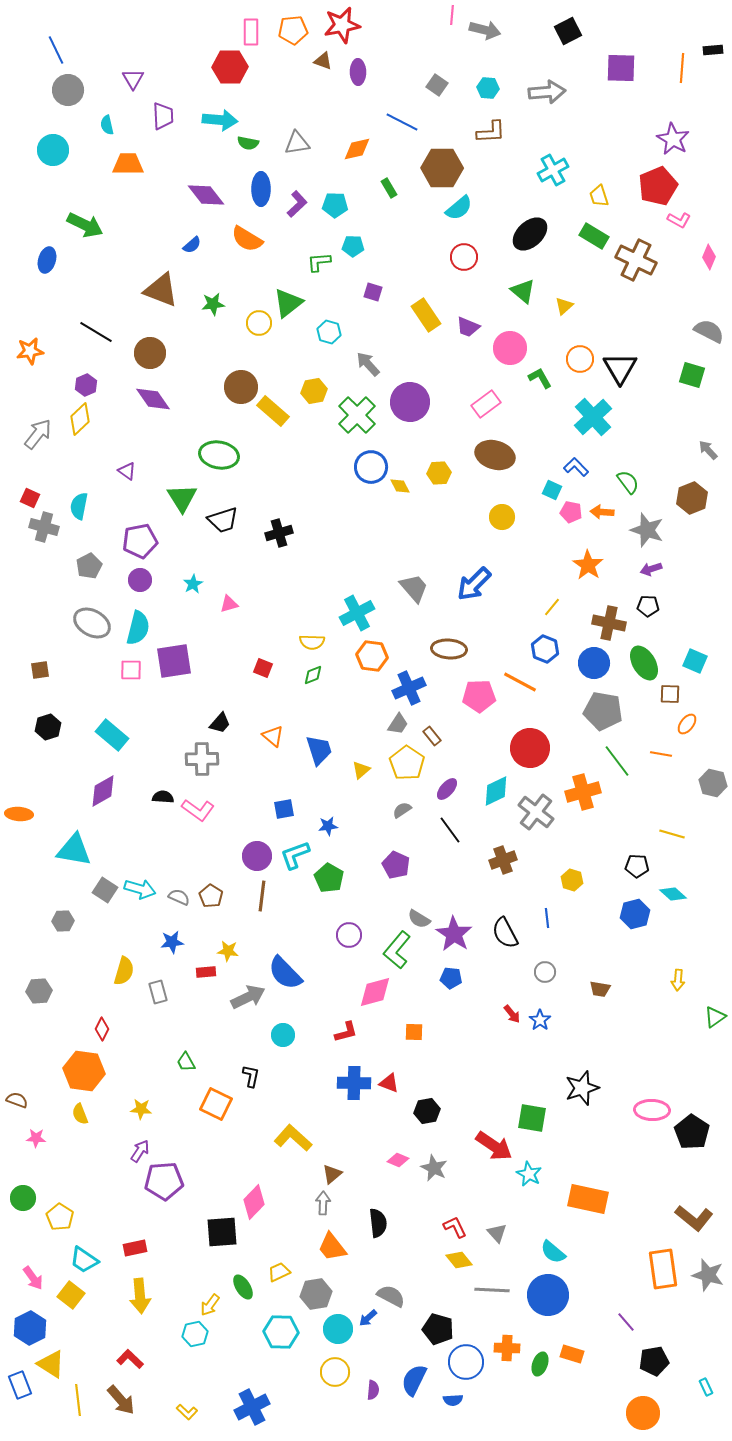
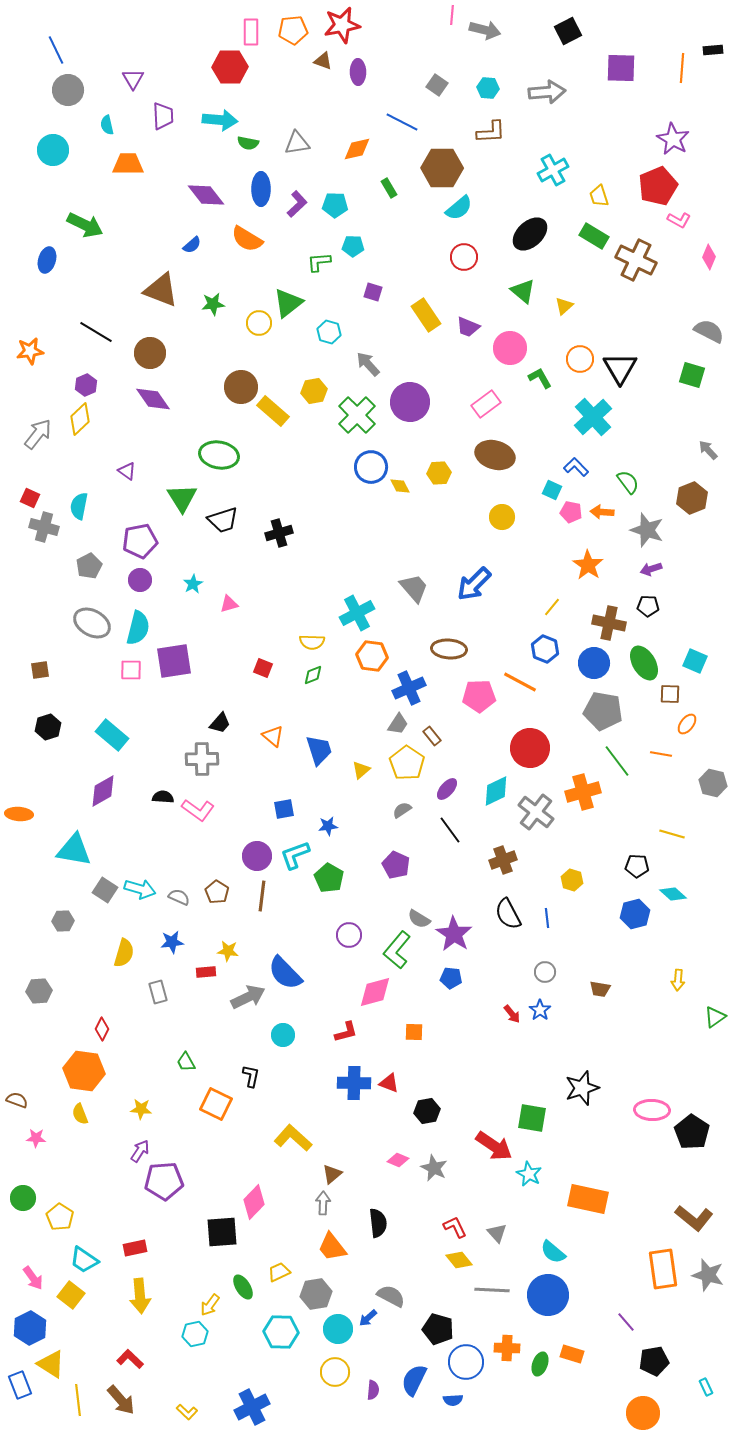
brown pentagon at (211, 896): moved 6 px right, 4 px up
black semicircle at (505, 933): moved 3 px right, 19 px up
yellow semicircle at (124, 971): moved 18 px up
blue star at (540, 1020): moved 10 px up
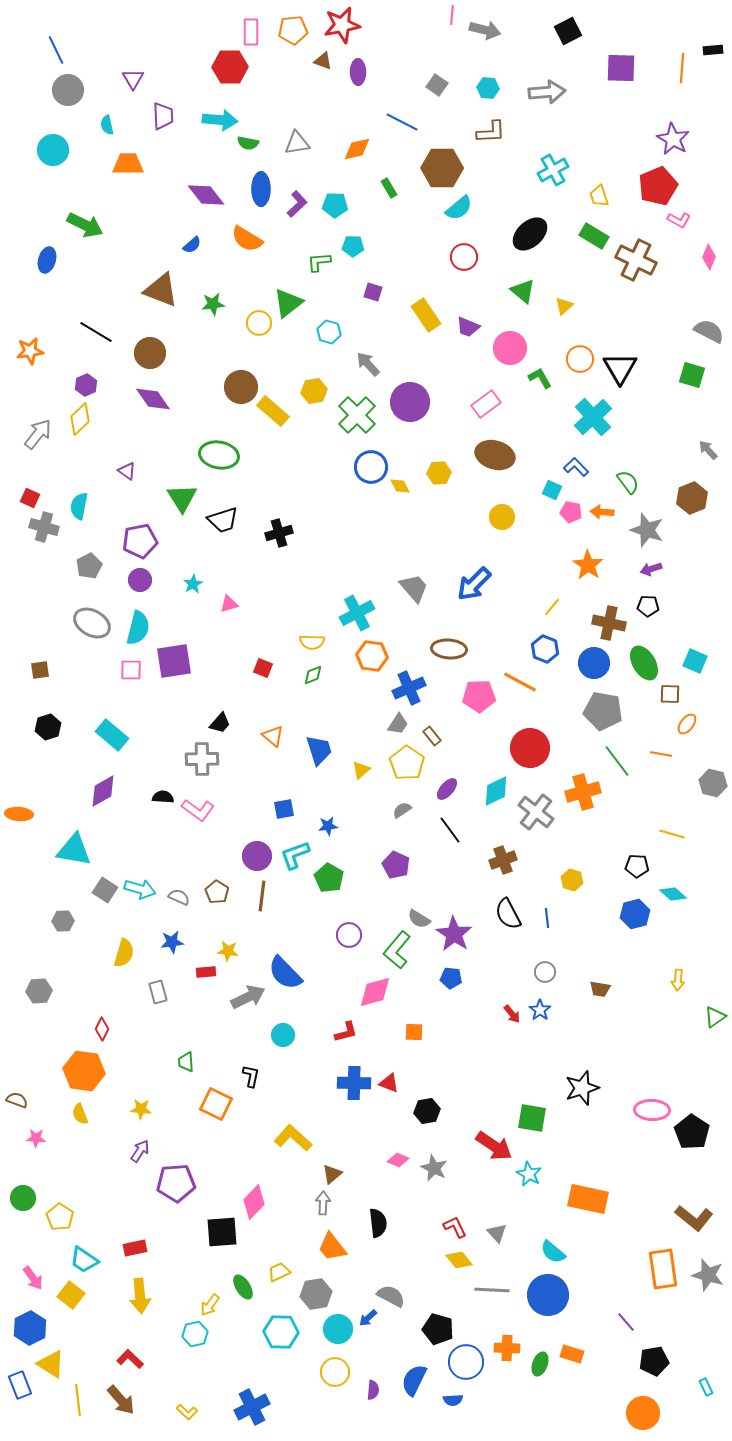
green trapezoid at (186, 1062): rotated 25 degrees clockwise
purple pentagon at (164, 1181): moved 12 px right, 2 px down
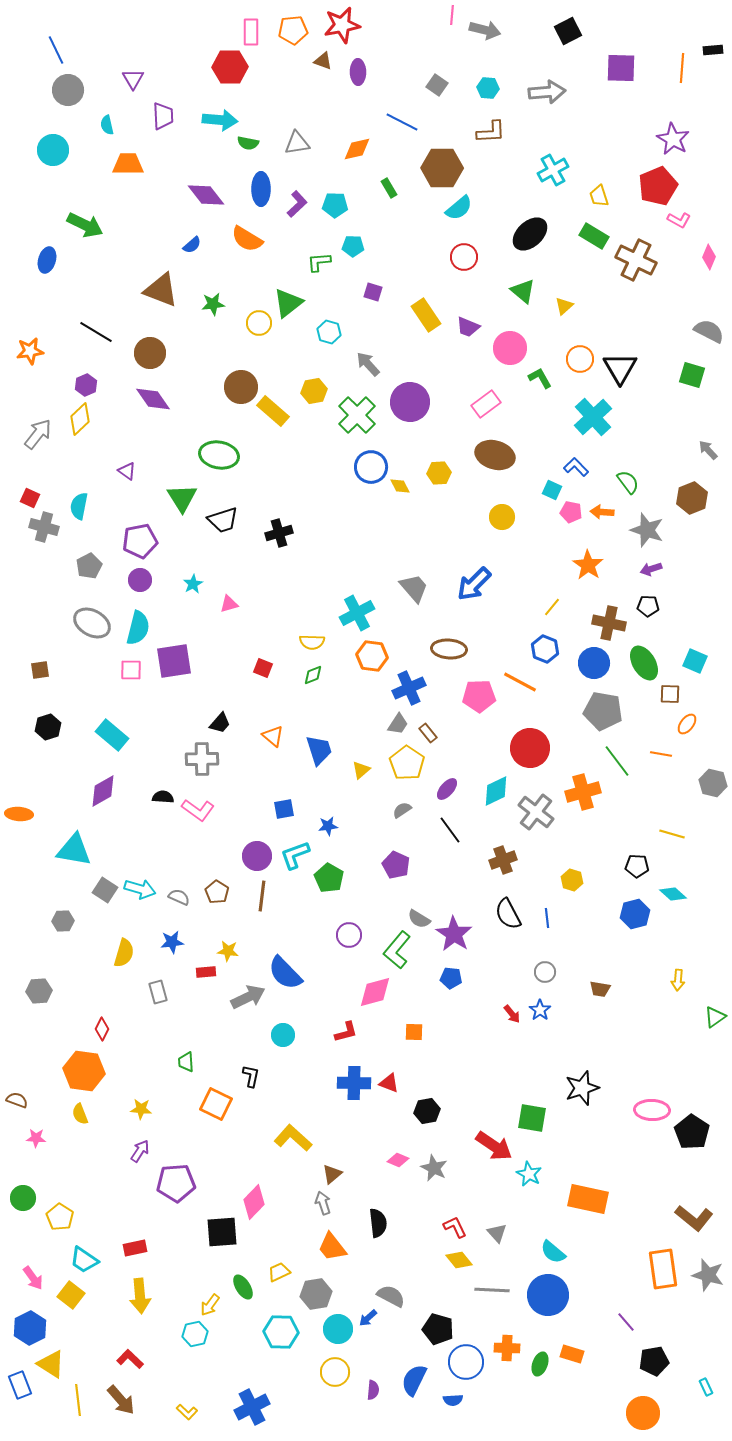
brown rectangle at (432, 736): moved 4 px left, 3 px up
gray arrow at (323, 1203): rotated 20 degrees counterclockwise
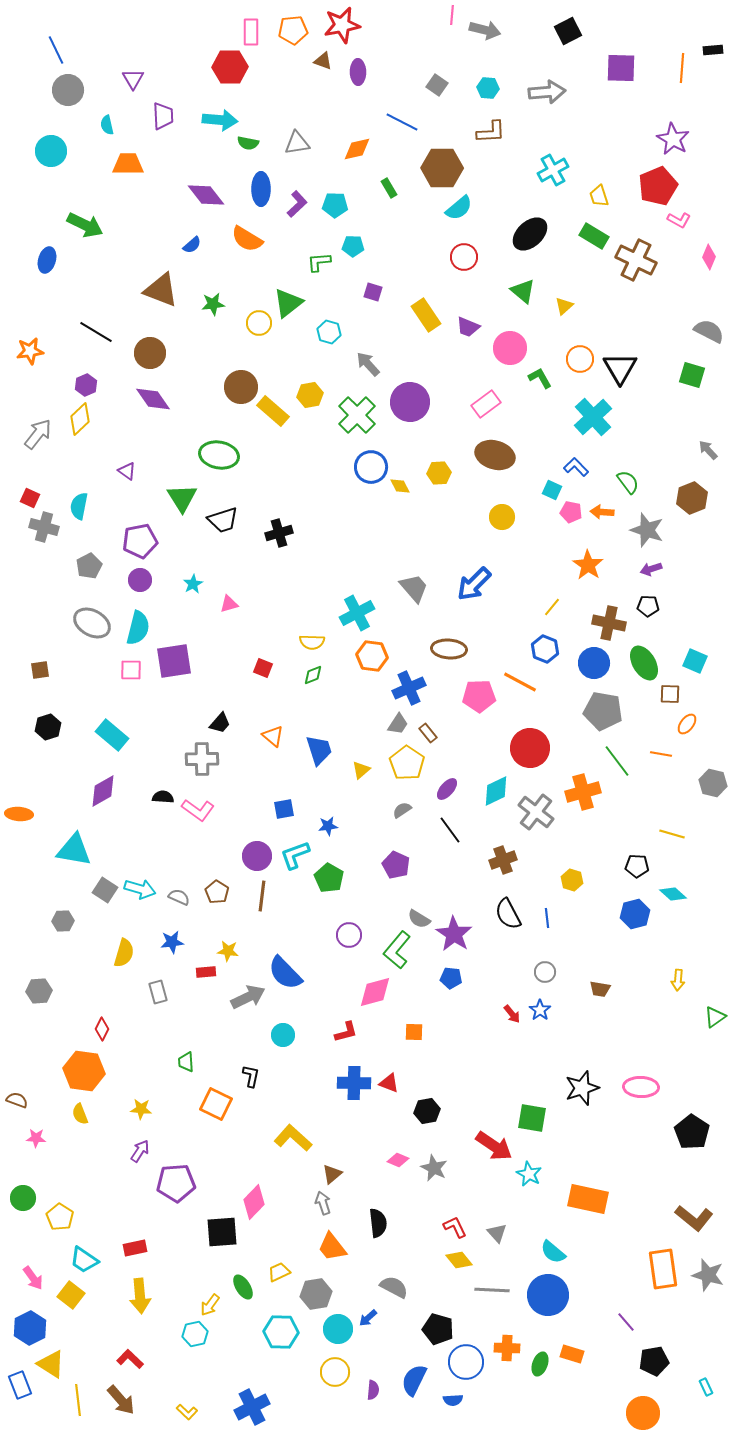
cyan circle at (53, 150): moved 2 px left, 1 px down
yellow hexagon at (314, 391): moved 4 px left, 4 px down
pink ellipse at (652, 1110): moved 11 px left, 23 px up
gray semicircle at (391, 1296): moved 3 px right, 9 px up
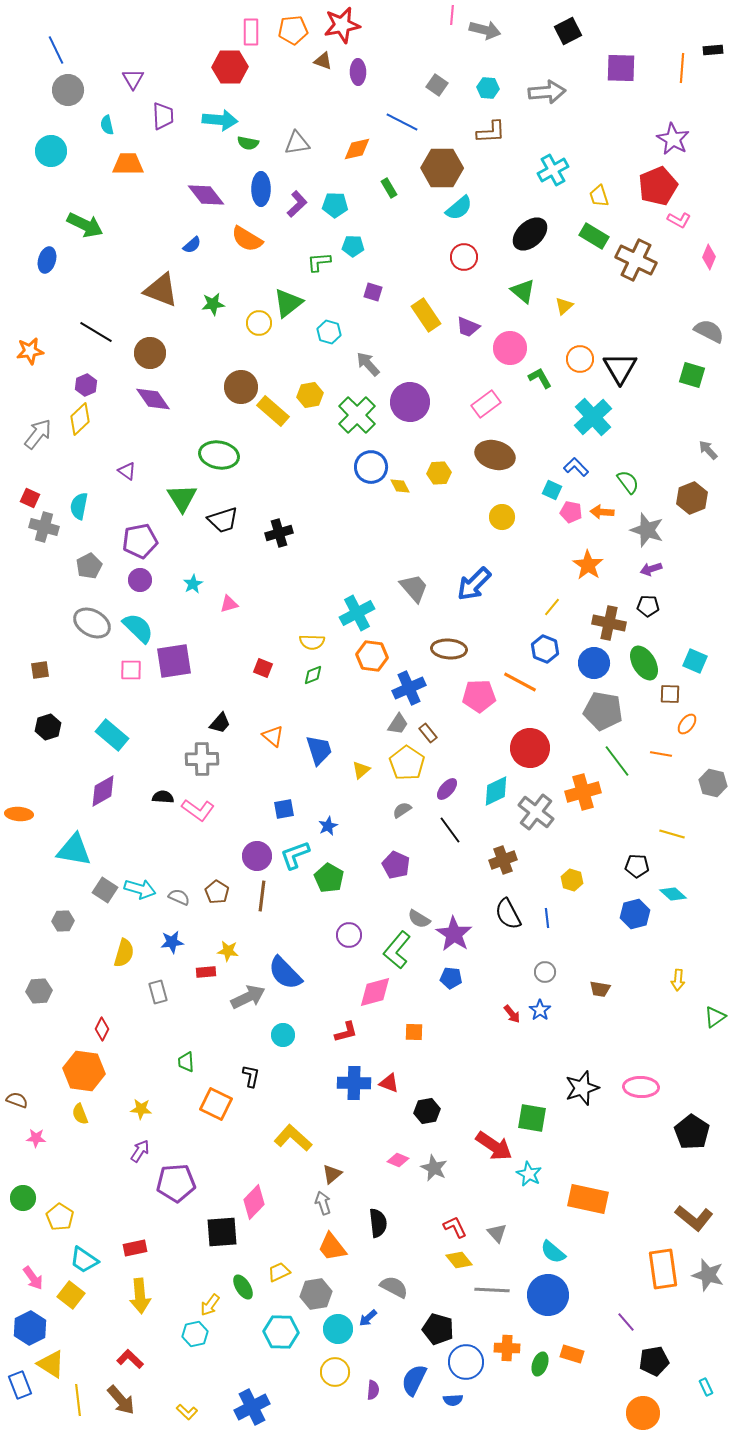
cyan semicircle at (138, 628): rotated 60 degrees counterclockwise
blue star at (328, 826): rotated 18 degrees counterclockwise
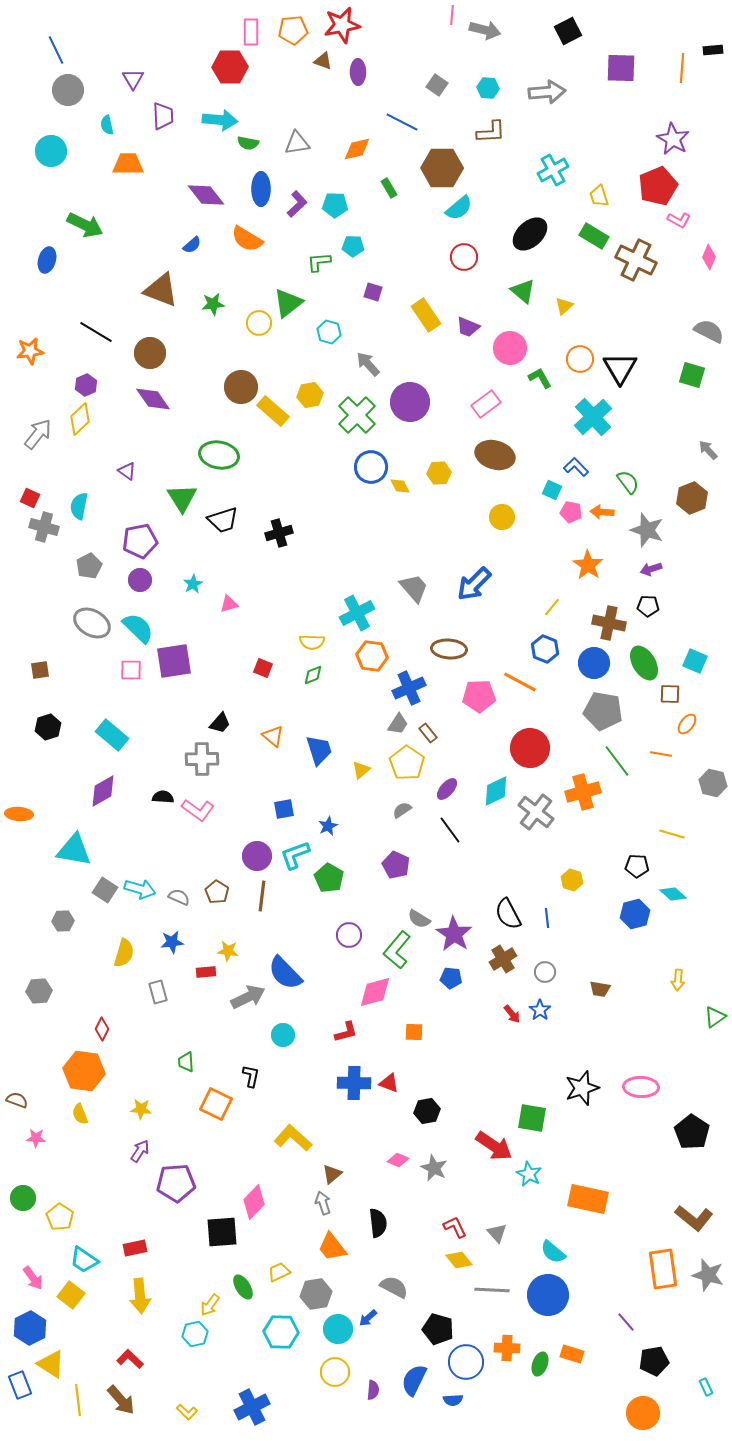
brown cross at (503, 860): moved 99 px down; rotated 12 degrees counterclockwise
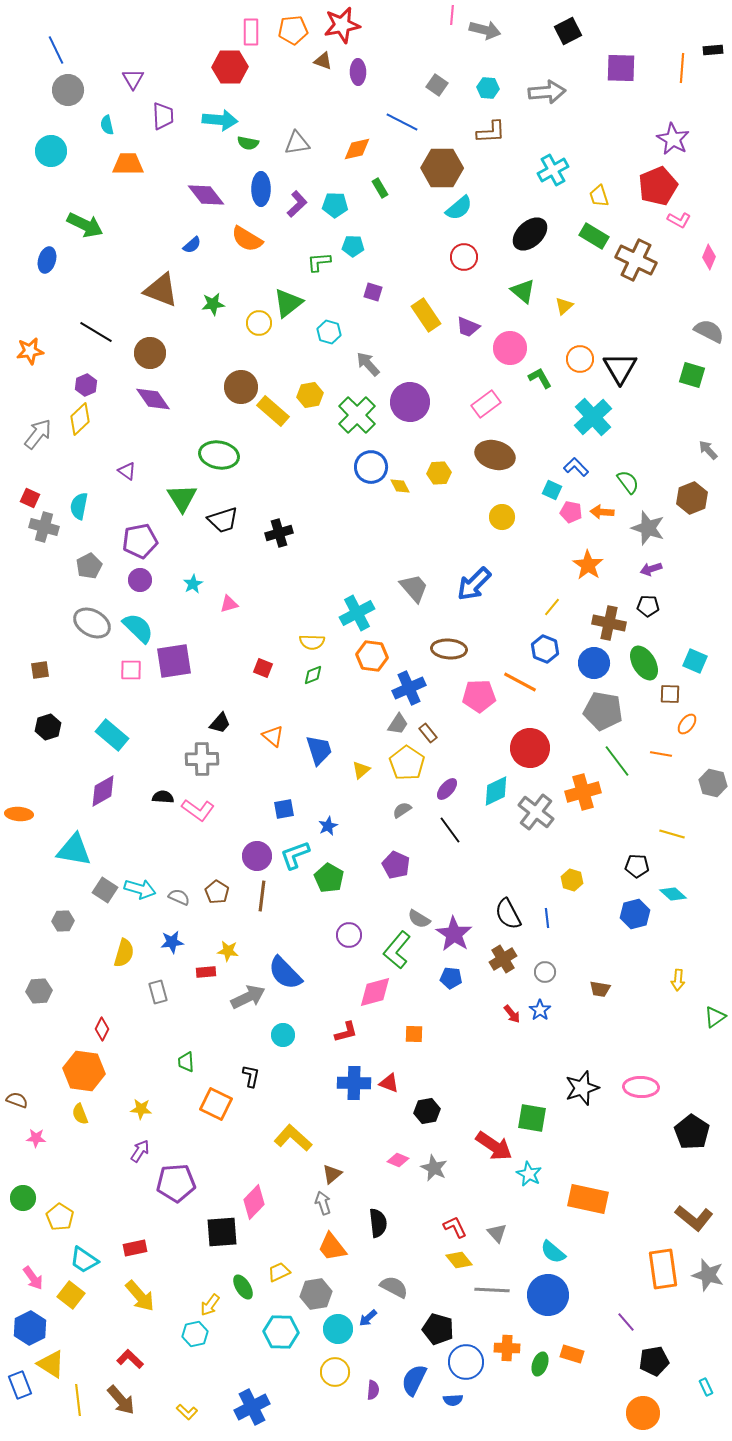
green rectangle at (389, 188): moved 9 px left
gray star at (647, 530): moved 1 px right, 2 px up
orange square at (414, 1032): moved 2 px down
yellow arrow at (140, 1296): rotated 36 degrees counterclockwise
